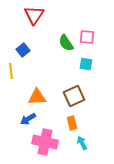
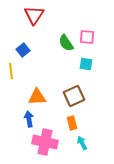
blue arrow: moved 1 px right; rotated 112 degrees clockwise
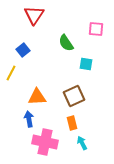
pink square: moved 9 px right, 8 px up
yellow line: moved 2 px down; rotated 35 degrees clockwise
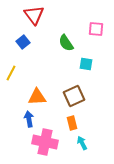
red triangle: rotated 10 degrees counterclockwise
blue square: moved 8 px up
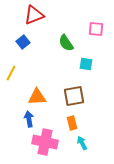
red triangle: rotated 45 degrees clockwise
brown square: rotated 15 degrees clockwise
